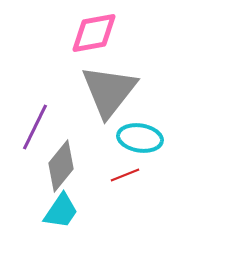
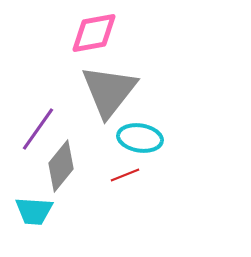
purple line: moved 3 px right, 2 px down; rotated 9 degrees clockwise
cyan trapezoid: moved 27 px left; rotated 60 degrees clockwise
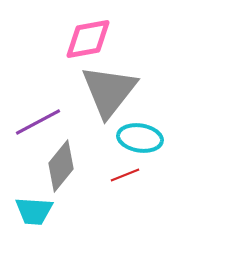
pink diamond: moved 6 px left, 6 px down
purple line: moved 7 px up; rotated 27 degrees clockwise
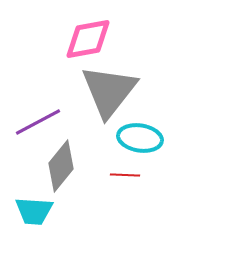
red line: rotated 24 degrees clockwise
